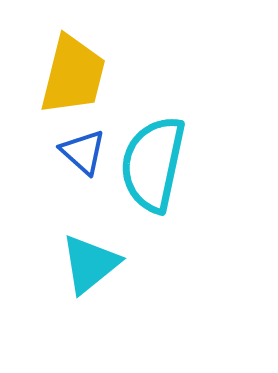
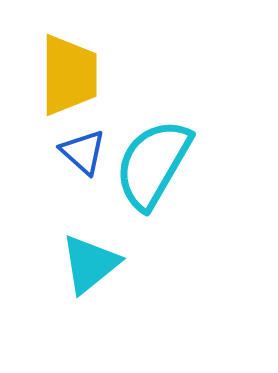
yellow trapezoid: moved 4 px left; rotated 14 degrees counterclockwise
cyan semicircle: rotated 18 degrees clockwise
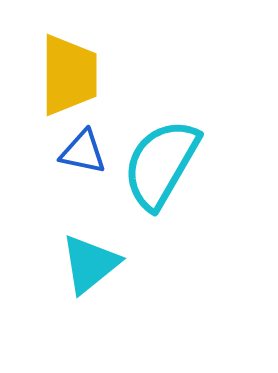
blue triangle: rotated 30 degrees counterclockwise
cyan semicircle: moved 8 px right
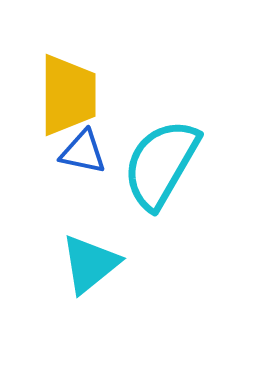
yellow trapezoid: moved 1 px left, 20 px down
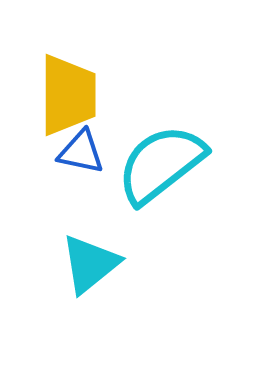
blue triangle: moved 2 px left
cyan semicircle: rotated 22 degrees clockwise
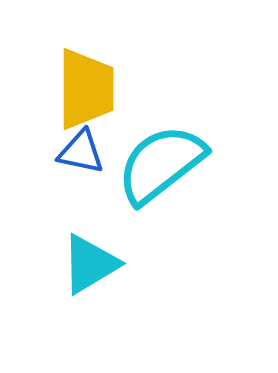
yellow trapezoid: moved 18 px right, 6 px up
cyan triangle: rotated 8 degrees clockwise
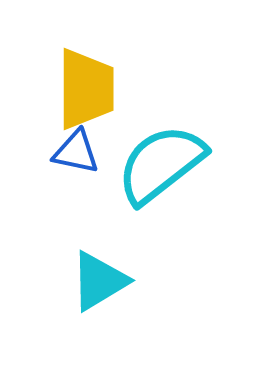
blue triangle: moved 5 px left
cyan triangle: moved 9 px right, 17 px down
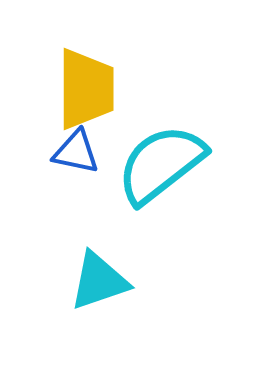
cyan triangle: rotated 12 degrees clockwise
